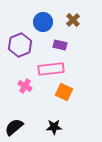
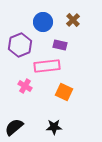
pink rectangle: moved 4 px left, 3 px up
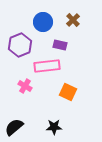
orange square: moved 4 px right
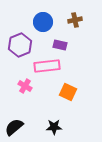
brown cross: moved 2 px right; rotated 32 degrees clockwise
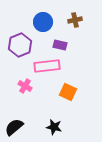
black star: rotated 14 degrees clockwise
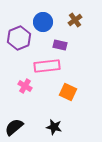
brown cross: rotated 24 degrees counterclockwise
purple hexagon: moved 1 px left, 7 px up
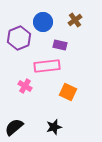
black star: rotated 28 degrees counterclockwise
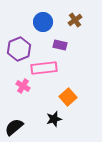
purple hexagon: moved 11 px down
pink rectangle: moved 3 px left, 2 px down
pink cross: moved 2 px left
orange square: moved 5 px down; rotated 24 degrees clockwise
black star: moved 8 px up
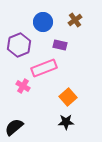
purple hexagon: moved 4 px up
pink rectangle: rotated 15 degrees counterclockwise
black star: moved 12 px right, 3 px down; rotated 14 degrees clockwise
